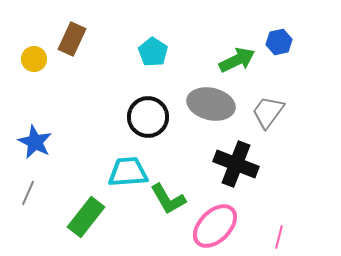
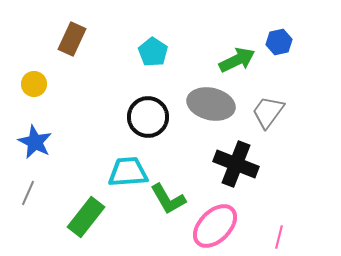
yellow circle: moved 25 px down
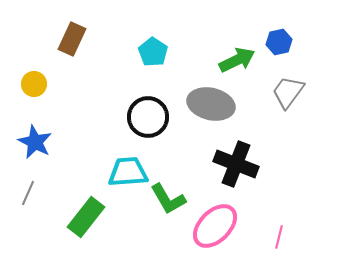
gray trapezoid: moved 20 px right, 20 px up
